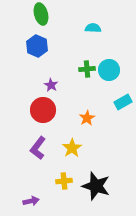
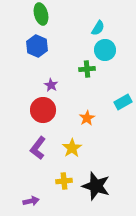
cyan semicircle: moved 5 px right; rotated 119 degrees clockwise
cyan circle: moved 4 px left, 20 px up
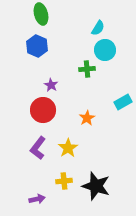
yellow star: moved 4 px left
purple arrow: moved 6 px right, 2 px up
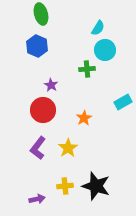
orange star: moved 3 px left
yellow cross: moved 1 px right, 5 px down
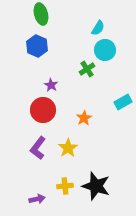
green cross: rotated 28 degrees counterclockwise
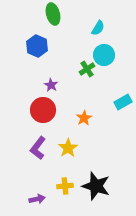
green ellipse: moved 12 px right
cyan circle: moved 1 px left, 5 px down
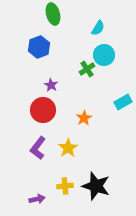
blue hexagon: moved 2 px right, 1 px down; rotated 15 degrees clockwise
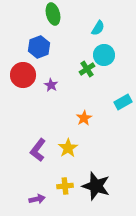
red circle: moved 20 px left, 35 px up
purple L-shape: moved 2 px down
